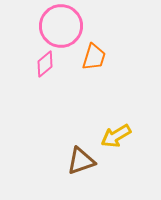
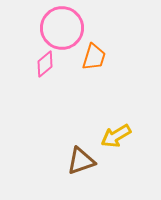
pink circle: moved 1 px right, 2 px down
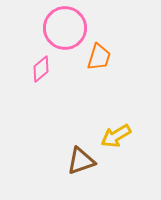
pink circle: moved 3 px right
orange trapezoid: moved 5 px right
pink diamond: moved 4 px left, 5 px down
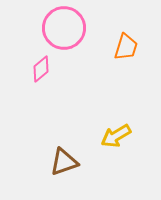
pink circle: moved 1 px left
orange trapezoid: moved 27 px right, 10 px up
brown triangle: moved 17 px left, 1 px down
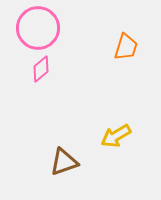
pink circle: moved 26 px left
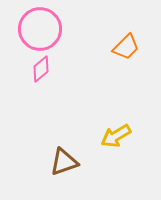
pink circle: moved 2 px right, 1 px down
orange trapezoid: rotated 28 degrees clockwise
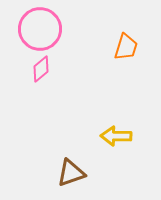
orange trapezoid: rotated 28 degrees counterclockwise
yellow arrow: rotated 32 degrees clockwise
brown triangle: moved 7 px right, 11 px down
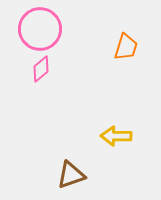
brown triangle: moved 2 px down
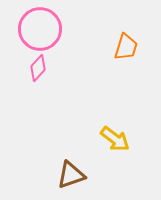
pink diamond: moved 3 px left, 1 px up; rotated 8 degrees counterclockwise
yellow arrow: moved 1 px left, 3 px down; rotated 144 degrees counterclockwise
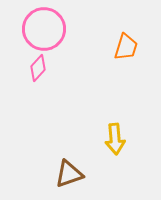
pink circle: moved 4 px right
yellow arrow: rotated 48 degrees clockwise
brown triangle: moved 2 px left, 1 px up
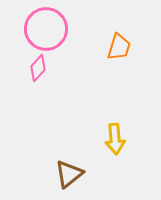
pink circle: moved 2 px right
orange trapezoid: moved 7 px left
brown triangle: rotated 20 degrees counterclockwise
